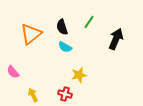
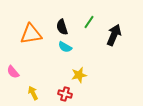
orange triangle: rotated 30 degrees clockwise
black arrow: moved 2 px left, 4 px up
yellow arrow: moved 2 px up
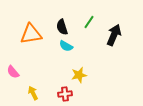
cyan semicircle: moved 1 px right, 1 px up
red cross: rotated 24 degrees counterclockwise
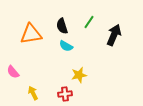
black semicircle: moved 1 px up
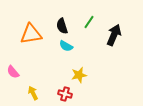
red cross: rotated 24 degrees clockwise
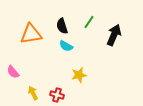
red cross: moved 8 px left, 1 px down
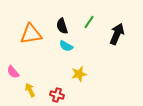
black arrow: moved 3 px right, 1 px up
yellow star: moved 1 px up
yellow arrow: moved 3 px left, 3 px up
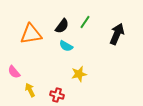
green line: moved 4 px left
black semicircle: rotated 126 degrees counterclockwise
pink semicircle: moved 1 px right
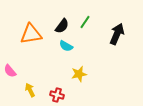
pink semicircle: moved 4 px left, 1 px up
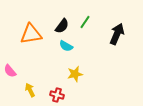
yellow star: moved 4 px left
